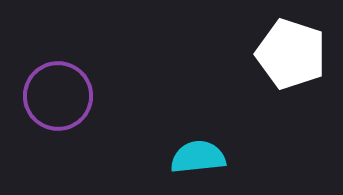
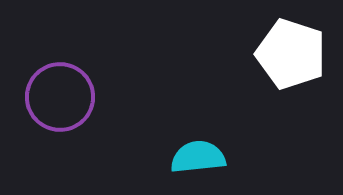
purple circle: moved 2 px right, 1 px down
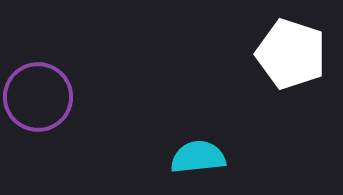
purple circle: moved 22 px left
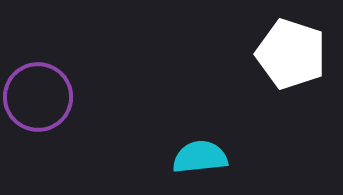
cyan semicircle: moved 2 px right
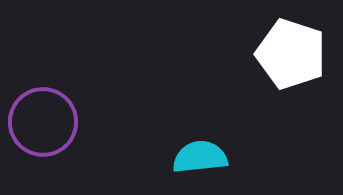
purple circle: moved 5 px right, 25 px down
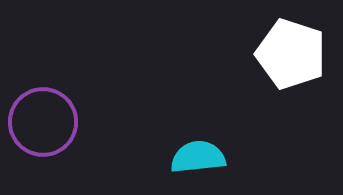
cyan semicircle: moved 2 px left
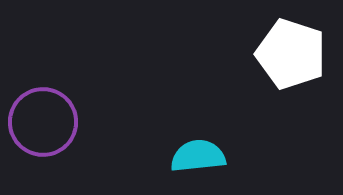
cyan semicircle: moved 1 px up
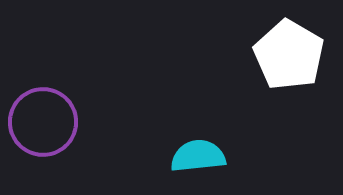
white pentagon: moved 2 px left, 1 px down; rotated 12 degrees clockwise
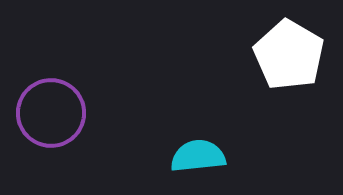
purple circle: moved 8 px right, 9 px up
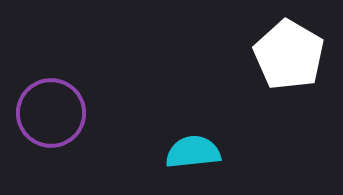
cyan semicircle: moved 5 px left, 4 px up
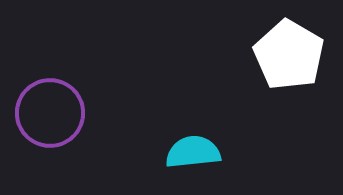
purple circle: moved 1 px left
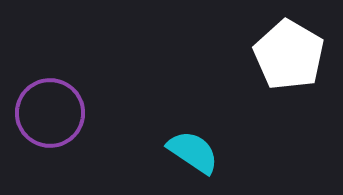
cyan semicircle: rotated 40 degrees clockwise
